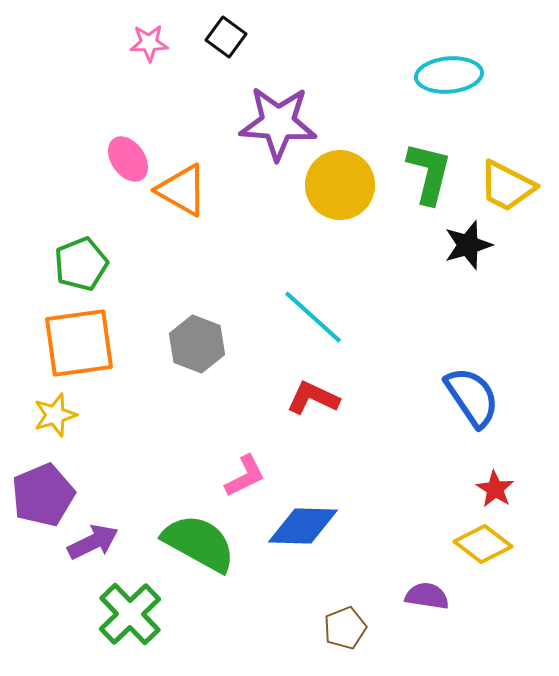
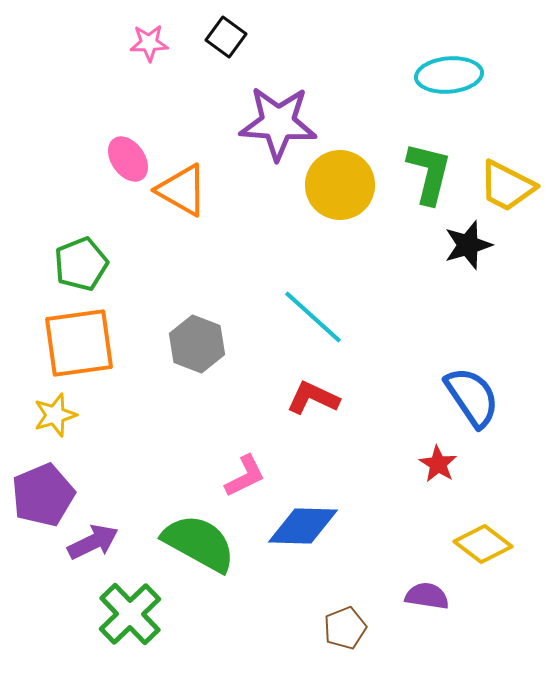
red star: moved 57 px left, 25 px up
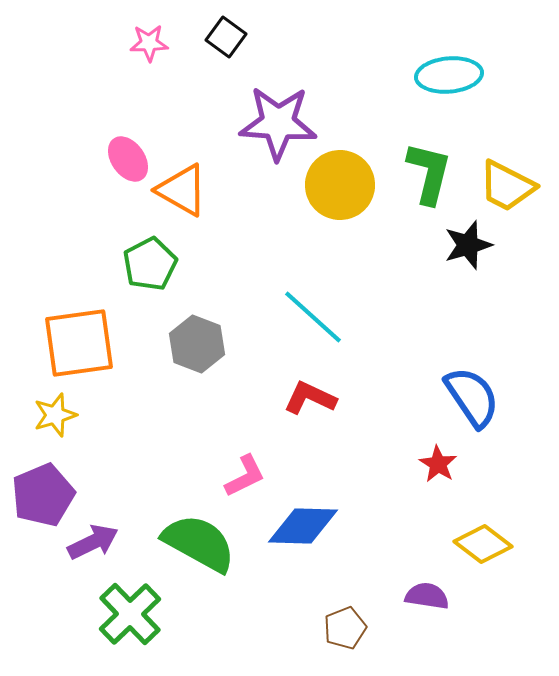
green pentagon: moved 69 px right; rotated 6 degrees counterclockwise
red L-shape: moved 3 px left
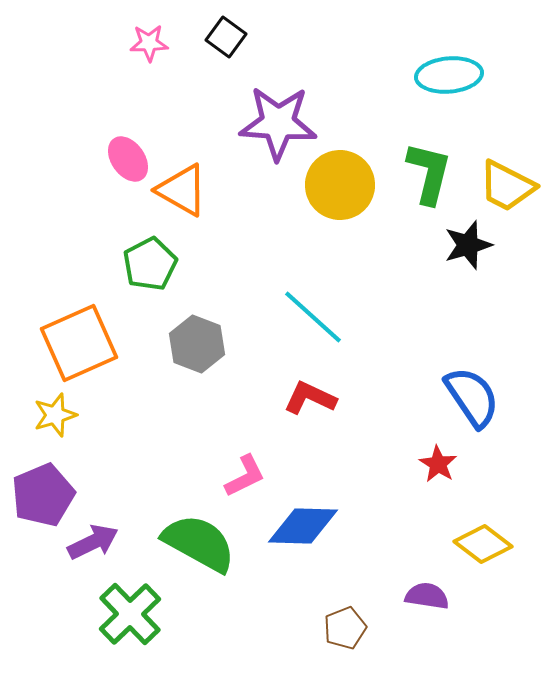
orange square: rotated 16 degrees counterclockwise
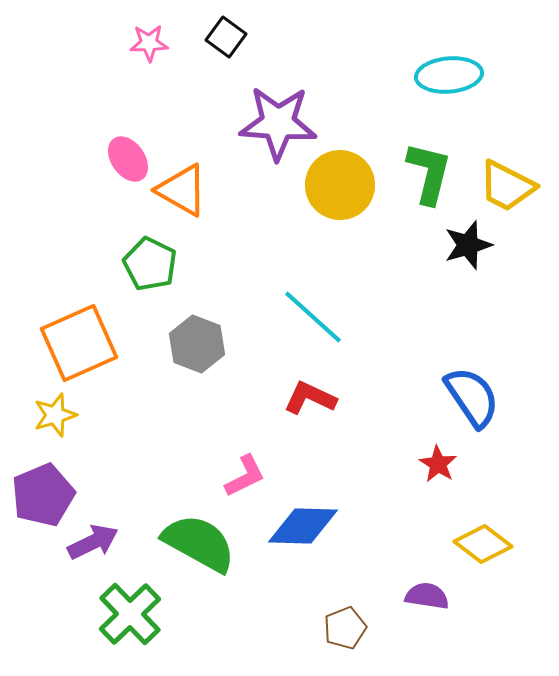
green pentagon: rotated 18 degrees counterclockwise
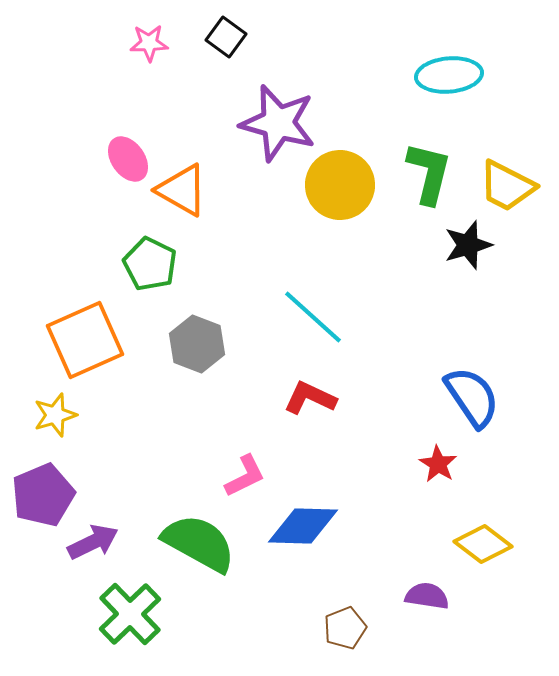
purple star: rotated 12 degrees clockwise
orange square: moved 6 px right, 3 px up
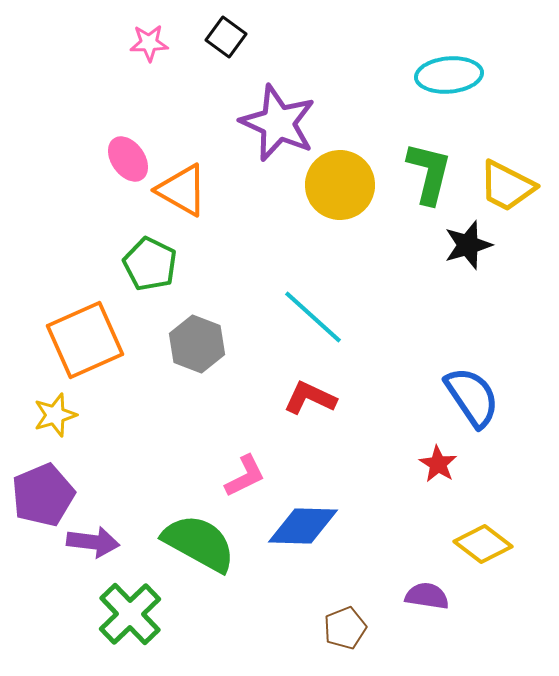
purple star: rotated 8 degrees clockwise
purple arrow: rotated 33 degrees clockwise
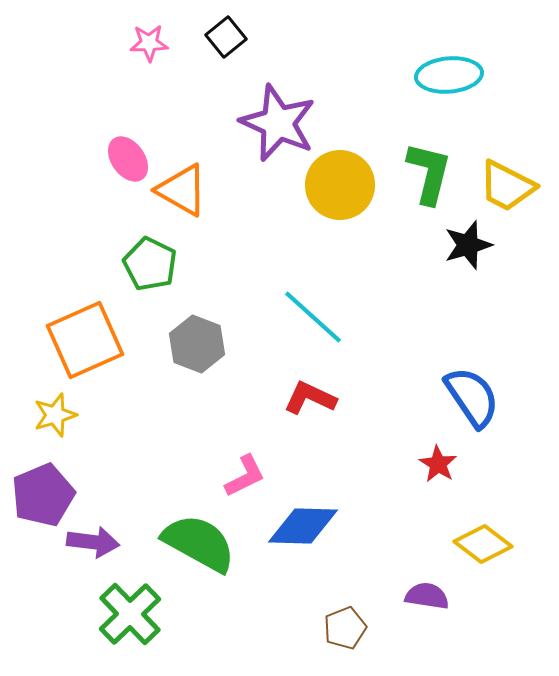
black square: rotated 15 degrees clockwise
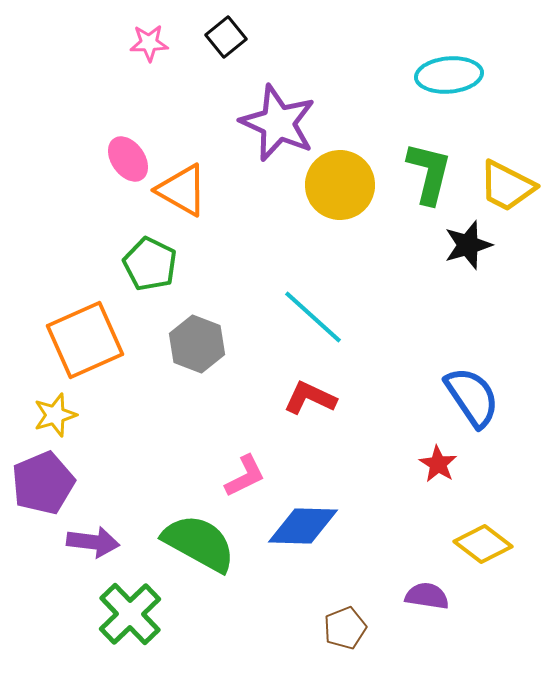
purple pentagon: moved 12 px up
